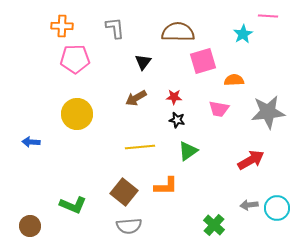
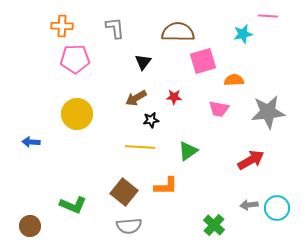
cyan star: rotated 18 degrees clockwise
black star: moved 26 px left; rotated 21 degrees counterclockwise
yellow line: rotated 8 degrees clockwise
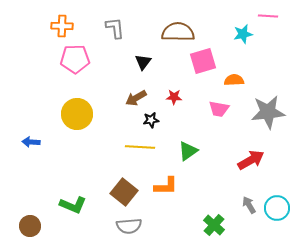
gray arrow: rotated 66 degrees clockwise
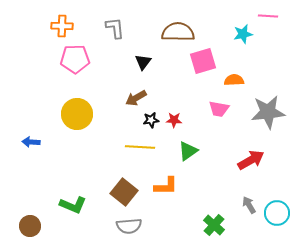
red star: moved 23 px down
cyan circle: moved 5 px down
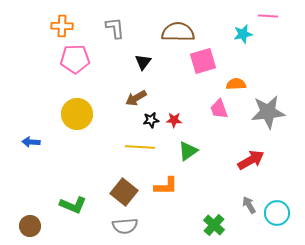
orange semicircle: moved 2 px right, 4 px down
pink trapezoid: rotated 60 degrees clockwise
gray semicircle: moved 4 px left
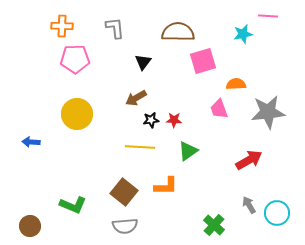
red arrow: moved 2 px left
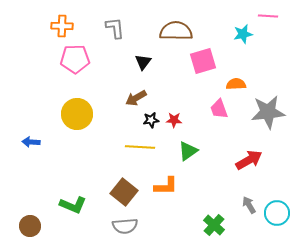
brown semicircle: moved 2 px left, 1 px up
